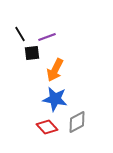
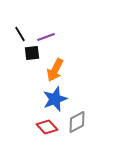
purple line: moved 1 px left
blue star: rotated 30 degrees counterclockwise
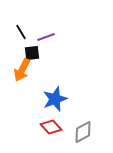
black line: moved 1 px right, 2 px up
orange arrow: moved 33 px left
gray diamond: moved 6 px right, 10 px down
red diamond: moved 4 px right
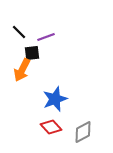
black line: moved 2 px left; rotated 14 degrees counterclockwise
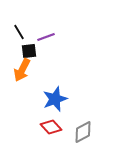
black line: rotated 14 degrees clockwise
black square: moved 3 px left, 2 px up
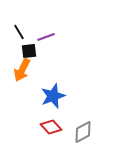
blue star: moved 2 px left, 3 px up
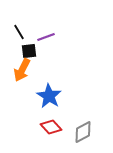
blue star: moved 4 px left; rotated 20 degrees counterclockwise
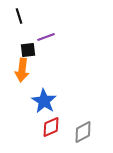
black line: moved 16 px up; rotated 14 degrees clockwise
black square: moved 1 px left, 1 px up
orange arrow: rotated 20 degrees counterclockwise
blue star: moved 5 px left, 5 px down
red diamond: rotated 70 degrees counterclockwise
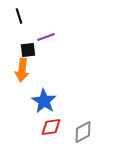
red diamond: rotated 15 degrees clockwise
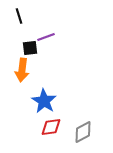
black square: moved 2 px right, 2 px up
